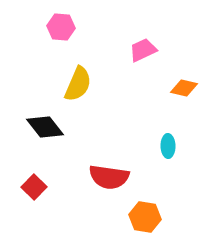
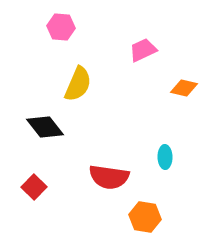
cyan ellipse: moved 3 px left, 11 px down
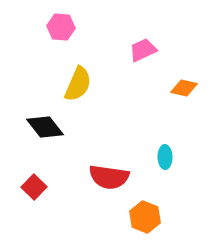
orange hexagon: rotated 12 degrees clockwise
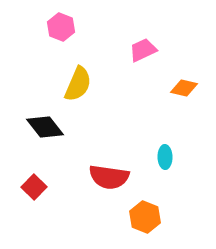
pink hexagon: rotated 16 degrees clockwise
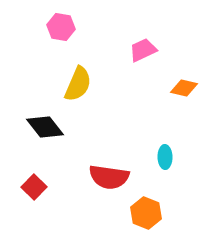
pink hexagon: rotated 12 degrees counterclockwise
orange hexagon: moved 1 px right, 4 px up
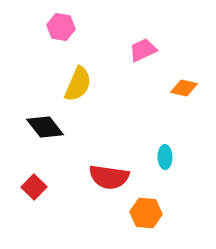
orange hexagon: rotated 16 degrees counterclockwise
